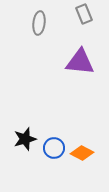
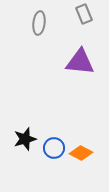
orange diamond: moved 1 px left
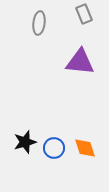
black star: moved 3 px down
orange diamond: moved 4 px right, 5 px up; rotated 45 degrees clockwise
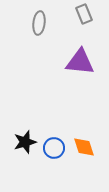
orange diamond: moved 1 px left, 1 px up
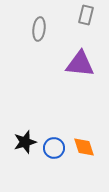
gray rectangle: moved 2 px right, 1 px down; rotated 36 degrees clockwise
gray ellipse: moved 6 px down
purple triangle: moved 2 px down
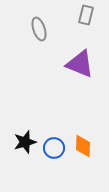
gray ellipse: rotated 25 degrees counterclockwise
purple triangle: rotated 16 degrees clockwise
orange diamond: moved 1 px left, 1 px up; rotated 20 degrees clockwise
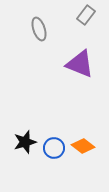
gray rectangle: rotated 24 degrees clockwise
orange diamond: rotated 55 degrees counterclockwise
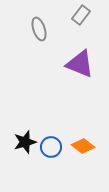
gray rectangle: moved 5 px left
blue circle: moved 3 px left, 1 px up
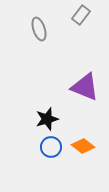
purple triangle: moved 5 px right, 23 px down
black star: moved 22 px right, 23 px up
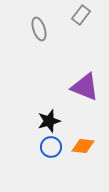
black star: moved 2 px right, 2 px down
orange diamond: rotated 30 degrees counterclockwise
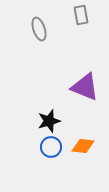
gray rectangle: rotated 48 degrees counterclockwise
